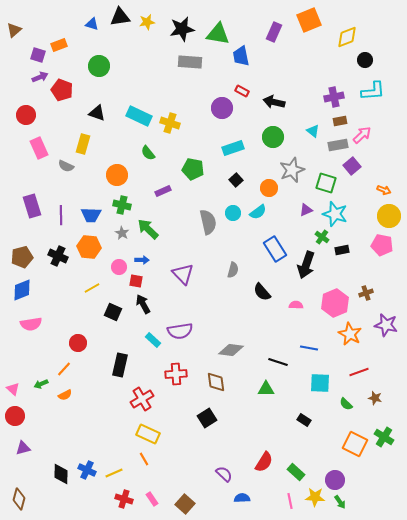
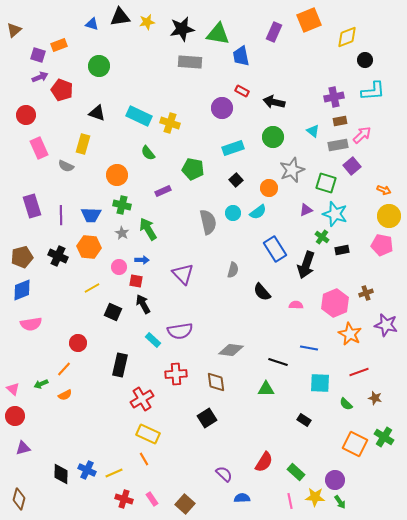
green arrow at (148, 229): rotated 15 degrees clockwise
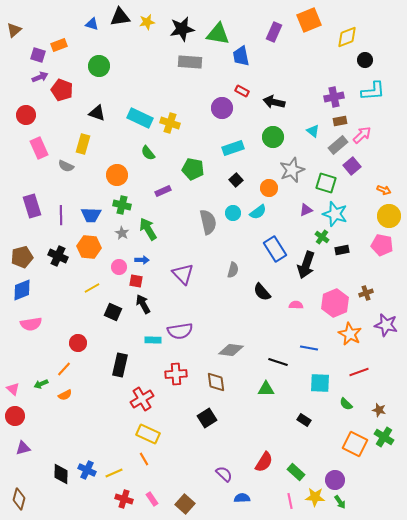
cyan rectangle at (139, 116): moved 1 px right, 2 px down
gray rectangle at (338, 145): rotated 30 degrees counterclockwise
cyan rectangle at (153, 340): rotated 42 degrees counterclockwise
brown star at (375, 398): moved 4 px right, 12 px down
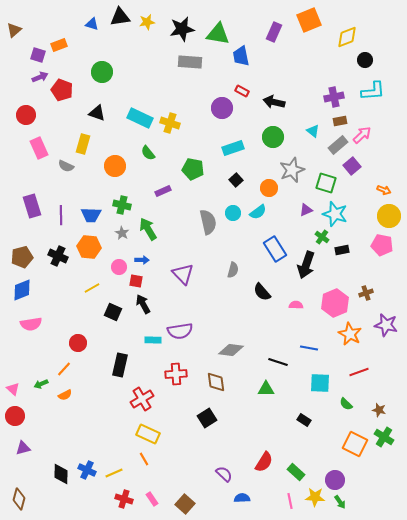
green circle at (99, 66): moved 3 px right, 6 px down
orange circle at (117, 175): moved 2 px left, 9 px up
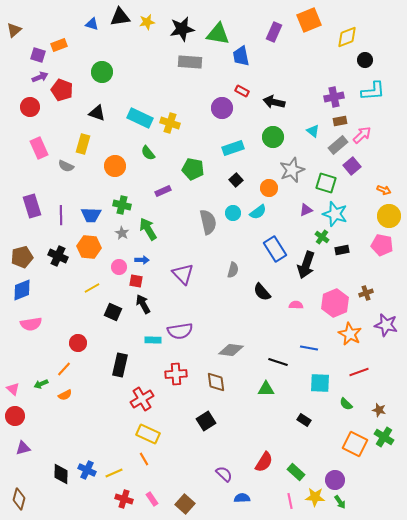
red circle at (26, 115): moved 4 px right, 8 px up
black square at (207, 418): moved 1 px left, 3 px down
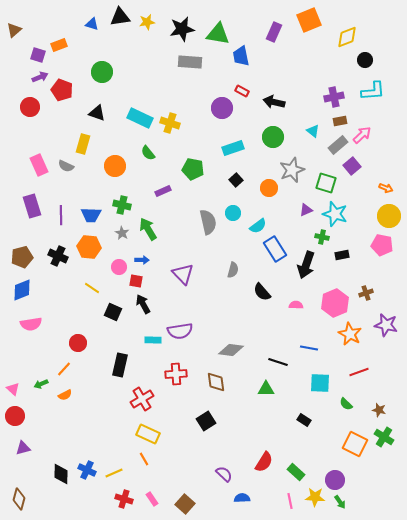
pink rectangle at (39, 148): moved 17 px down
orange arrow at (384, 190): moved 2 px right, 2 px up
cyan semicircle at (258, 212): moved 14 px down
green cross at (322, 237): rotated 24 degrees counterclockwise
black rectangle at (342, 250): moved 5 px down
yellow line at (92, 288): rotated 63 degrees clockwise
